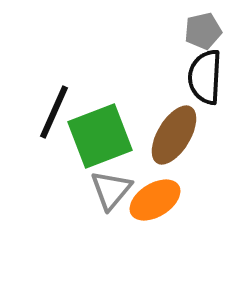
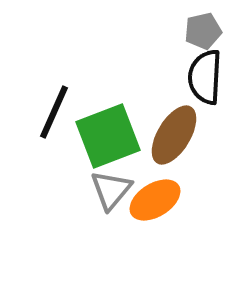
green square: moved 8 px right
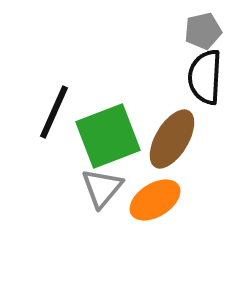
brown ellipse: moved 2 px left, 4 px down
gray triangle: moved 9 px left, 2 px up
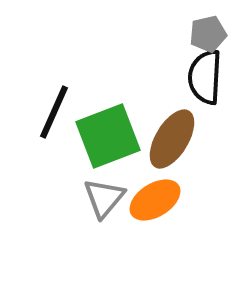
gray pentagon: moved 5 px right, 3 px down
gray triangle: moved 2 px right, 10 px down
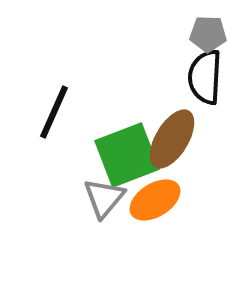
gray pentagon: rotated 15 degrees clockwise
green square: moved 19 px right, 19 px down
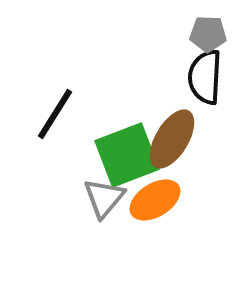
black line: moved 1 px right, 2 px down; rotated 8 degrees clockwise
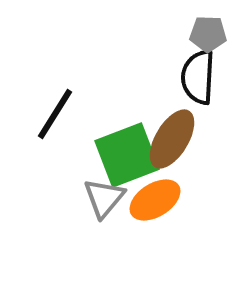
black semicircle: moved 7 px left
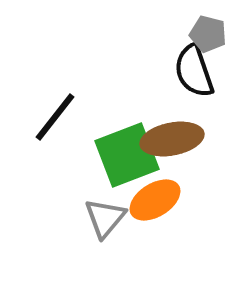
gray pentagon: rotated 12 degrees clockwise
black semicircle: moved 4 px left, 6 px up; rotated 22 degrees counterclockwise
black line: moved 3 px down; rotated 6 degrees clockwise
brown ellipse: rotated 48 degrees clockwise
gray triangle: moved 1 px right, 20 px down
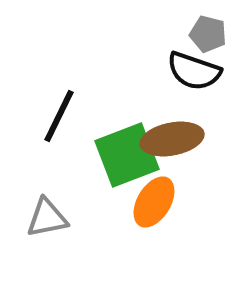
black semicircle: rotated 52 degrees counterclockwise
black line: moved 4 px right, 1 px up; rotated 12 degrees counterclockwise
orange ellipse: moved 1 px left, 2 px down; rotated 27 degrees counterclockwise
gray triangle: moved 58 px left; rotated 39 degrees clockwise
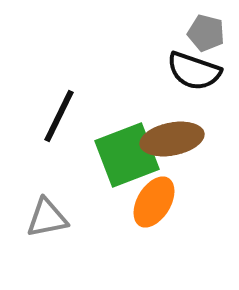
gray pentagon: moved 2 px left, 1 px up
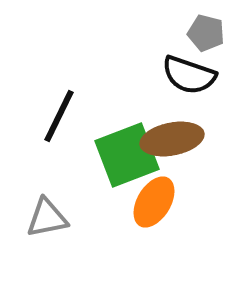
black semicircle: moved 5 px left, 4 px down
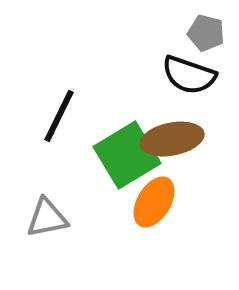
green square: rotated 10 degrees counterclockwise
